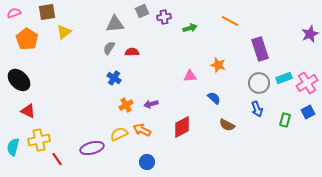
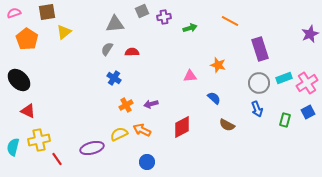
gray semicircle: moved 2 px left, 1 px down
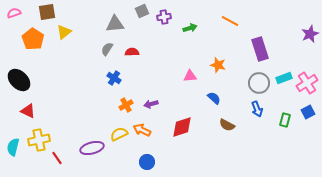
orange pentagon: moved 6 px right
red diamond: rotated 10 degrees clockwise
red line: moved 1 px up
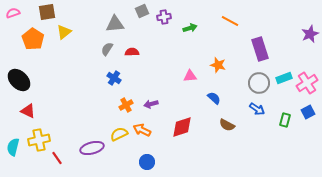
pink semicircle: moved 1 px left
blue arrow: rotated 35 degrees counterclockwise
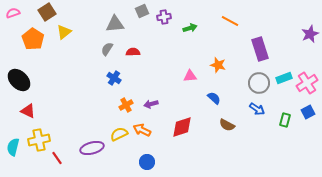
brown square: rotated 24 degrees counterclockwise
red semicircle: moved 1 px right
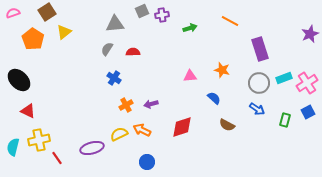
purple cross: moved 2 px left, 2 px up
orange star: moved 4 px right, 5 px down
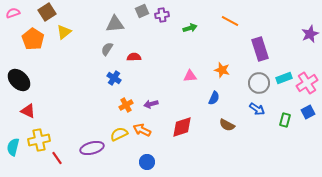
red semicircle: moved 1 px right, 5 px down
blue semicircle: rotated 72 degrees clockwise
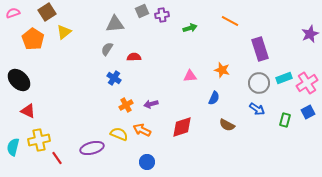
yellow semicircle: rotated 48 degrees clockwise
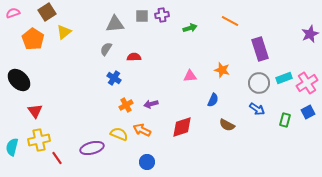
gray square: moved 5 px down; rotated 24 degrees clockwise
gray semicircle: moved 1 px left
blue semicircle: moved 1 px left, 2 px down
red triangle: moved 7 px right; rotated 28 degrees clockwise
cyan semicircle: moved 1 px left
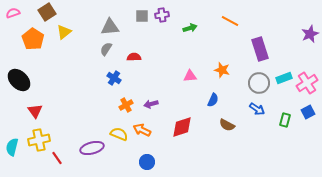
gray triangle: moved 5 px left, 3 px down
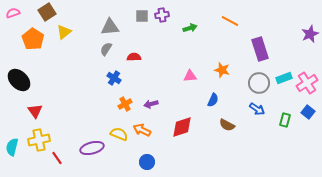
orange cross: moved 1 px left, 1 px up
blue square: rotated 24 degrees counterclockwise
